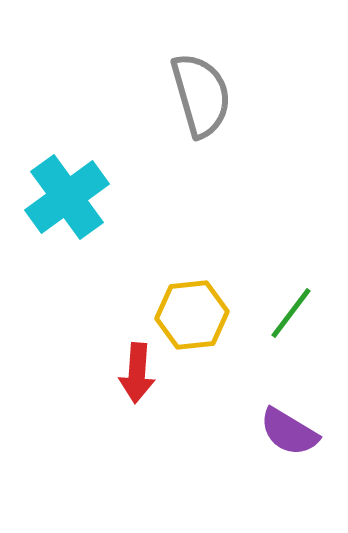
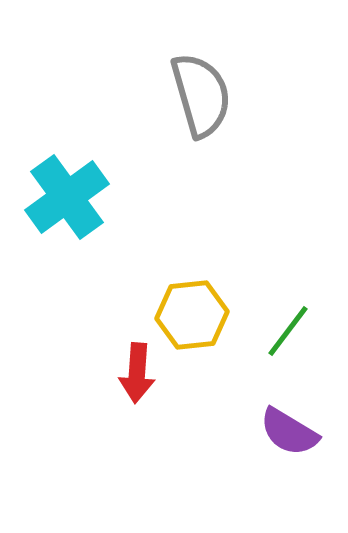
green line: moved 3 px left, 18 px down
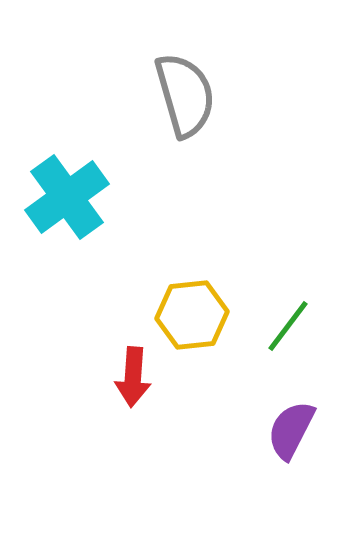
gray semicircle: moved 16 px left
green line: moved 5 px up
red arrow: moved 4 px left, 4 px down
purple semicircle: moved 2 px right, 2 px up; rotated 86 degrees clockwise
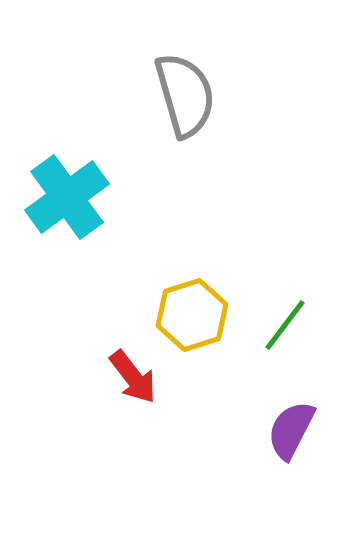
yellow hexagon: rotated 12 degrees counterclockwise
green line: moved 3 px left, 1 px up
red arrow: rotated 42 degrees counterclockwise
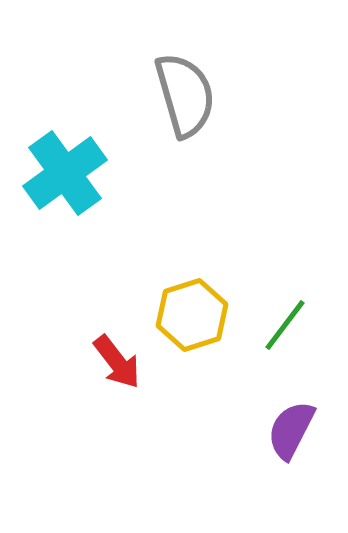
cyan cross: moved 2 px left, 24 px up
red arrow: moved 16 px left, 15 px up
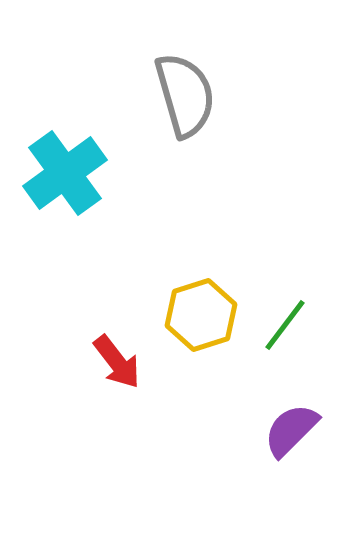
yellow hexagon: moved 9 px right
purple semicircle: rotated 18 degrees clockwise
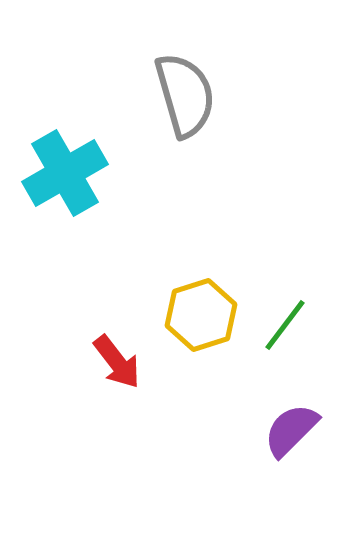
cyan cross: rotated 6 degrees clockwise
